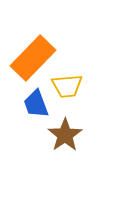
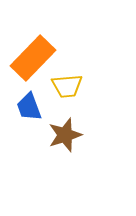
blue trapezoid: moved 7 px left, 3 px down
brown star: rotated 16 degrees clockwise
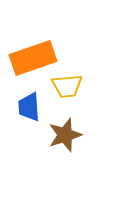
orange rectangle: rotated 27 degrees clockwise
blue trapezoid: rotated 16 degrees clockwise
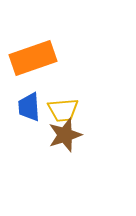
yellow trapezoid: moved 4 px left, 24 px down
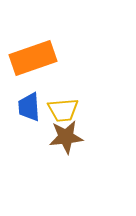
brown star: moved 1 px right, 2 px down; rotated 12 degrees clockwise
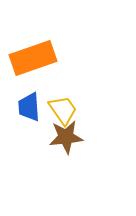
yellow trapezoid: rotated 120 degrees counterclockwise
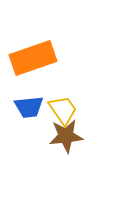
blue trapezoid: rotated 92 degrees counterclockwise
brown star: moved 1 px up
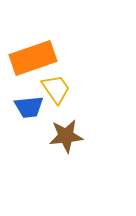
yellow trapezoid: moved 7 px left, 21 px up
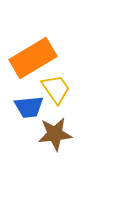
orange rectangle: rotated 12 degrees counterclockwise
brown star: moved 11 px left, 2 px up
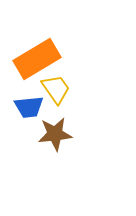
orange rectangle: moved 4 px right, 1 px down
